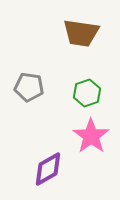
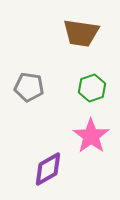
green hexagon: moved 5 px right, 5 px up
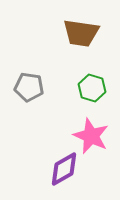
green hexagon: rotated 24 degrees counterclockwise
pink star: rotated 12 degrees counterclockwise
purple diamond: moved 16 px right
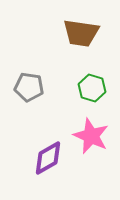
purple diamond: moved 16 px left, 11 px up
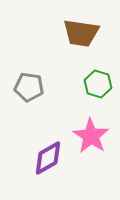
green hexagon: moved 6 px right, 4 px up
pink star: rotated 9 degrees clockwise
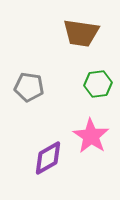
green hexagon: rotated 24 degrees counterclockwise
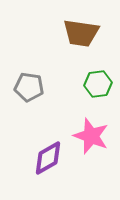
pink star: rotated 12 degrees counterclockwise
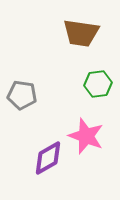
gray pentagon: moved 7 px left, 8 px down
pink star: moved 5 px left
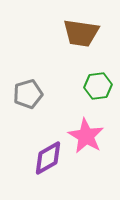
green hexagon: moved 2 px down
gray pentagon: moved 6 px right, 1 px up; rotated 24 degrees counterclockwise
pink star: rotated 9 degrees clockwise
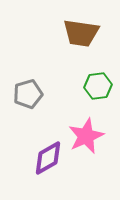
pink star: rotated 18 degrees clockwise
